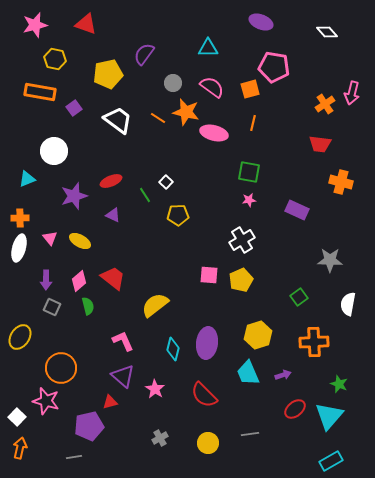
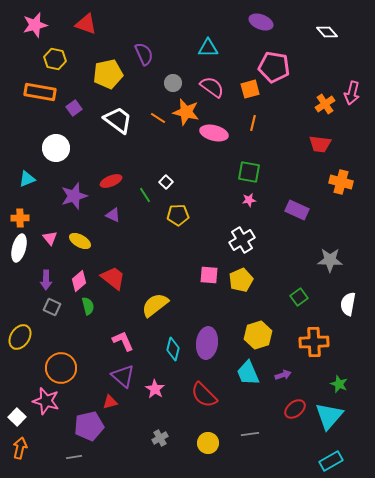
purple semicircle at (144, 54): rotated 120 degrees clockwise
white circle at (54, 151): moved 2 px right, 3 px up
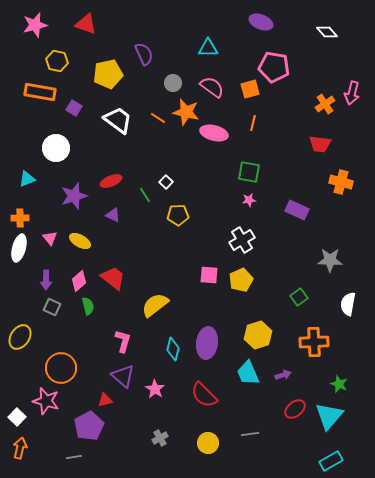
yellow hexagon at (55, 59): moved 2 px right, 2 px down
purple square at (74, 108): rotated 21 degrees counterclockwise
pink L-shape at (123, 341): rotated 40 degrees clockwise
red triangle at (110, 402): moved 5 px left, 2 px up
purple pentagon at (89, 426): rotated 16 degrees counterclockwise
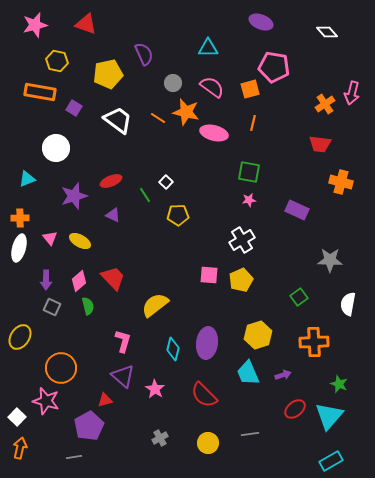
red trapezoid at (113, 278): rotated 8 degrees clockwise
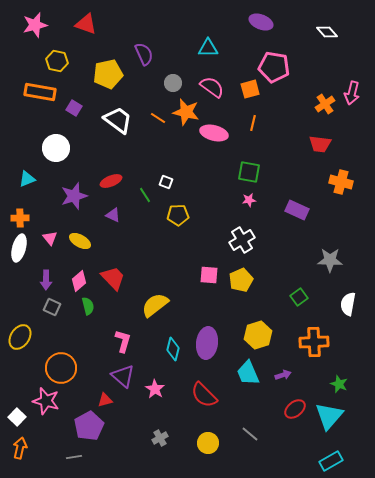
white square at (166, 182): rotated 24 degrees counterclockwise
gray line at (250, 434): rotated 48 degrees clockwise
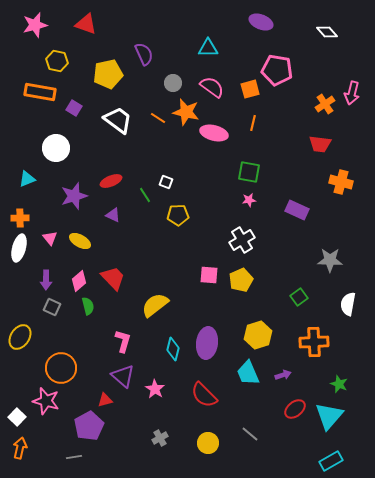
pink pentagon at (274, 67): moved 3 px right, 3 px down
